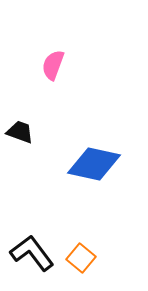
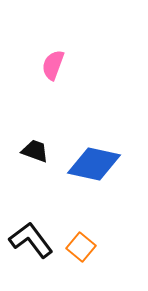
black trapezoid: moved 15 px right, 19 px down
black L-shape: moved 1 px left, 13 px up
orange square: moved 11 px up
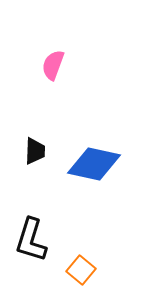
black trapezoid: rotated 72 degrees clockwise
black L-shape: rotated 126 degrees counterclockwise
orange square: moved 23 px down
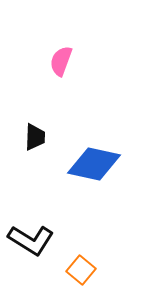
pink semicircle: moved 8 px right, 4 px up
black trapezoid: moved 14 px up
black L-shape: rotated 75 degrees counterclockwise
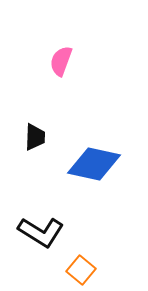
black L-shape: moved 10 px right, 8 px up
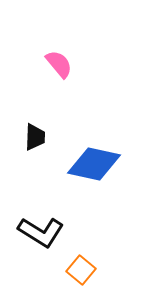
pink semicircle: moved 2 px left, 3 px down; rotated 120 degrees clockwise
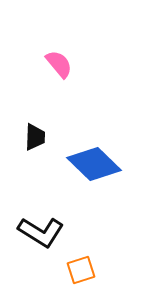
blue diamond: rotated 32 degrees clockwise
orange square: rotated 32 degrees clockwise
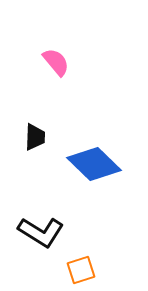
pink semicircle: moved 3 px left, 2 px up
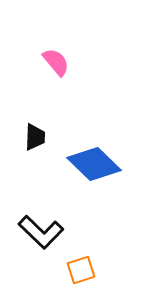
black L-shape: rotated 12 degrees clockwise
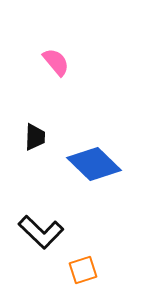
orange square: moved 2 px right
